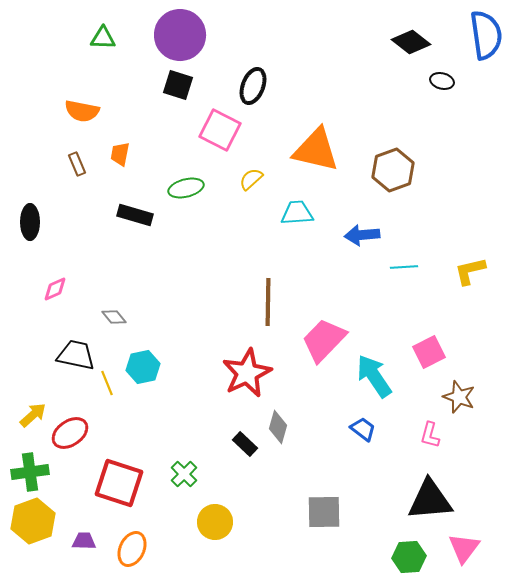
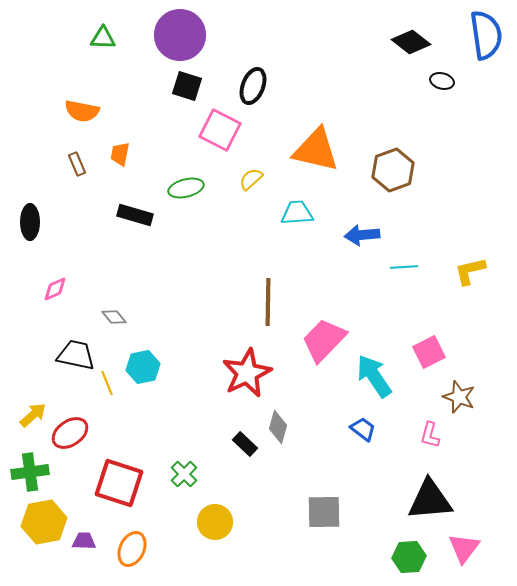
black square at (178, 85): moved 9 px right, 1 px down
yellow hexagon at (33, 521): moved 11 px right, 1 px down; rotated 9 degrees clockwise
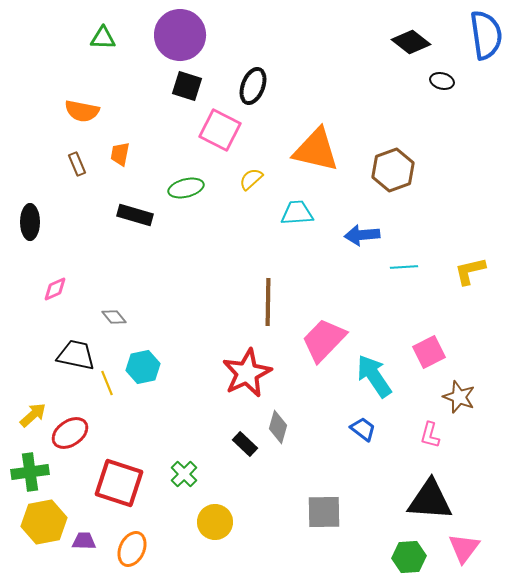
black triangle at (430, 500): rotated 9 degrees clockwise
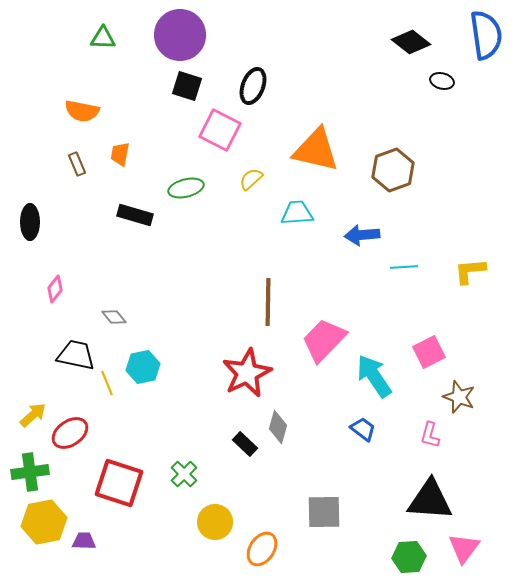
yellow L-shape at (470, 271): rotated 8 degrees clockwise
pink diamond at (55, 289): rotated 28 degrees counterclockwise
orange ellipse at (132, 549): moved 130 px right; rotated 8 degrees clockwise
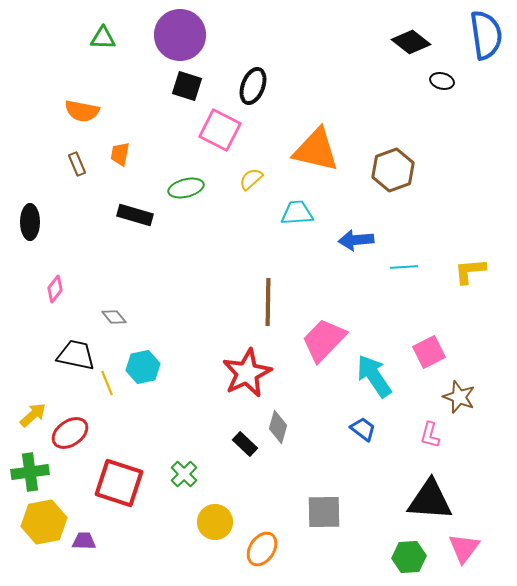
blue arrow at (362, 235): moved 6 px left, 5 px down
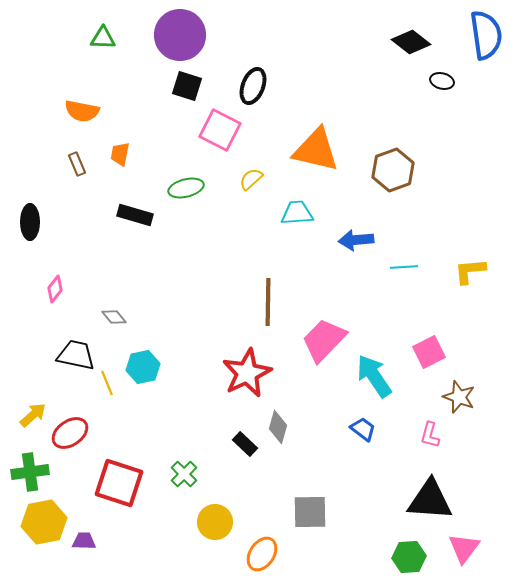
gray square at (324, 512): moved 14 px left
orange ellipse at (262, 549): moved 5 px down
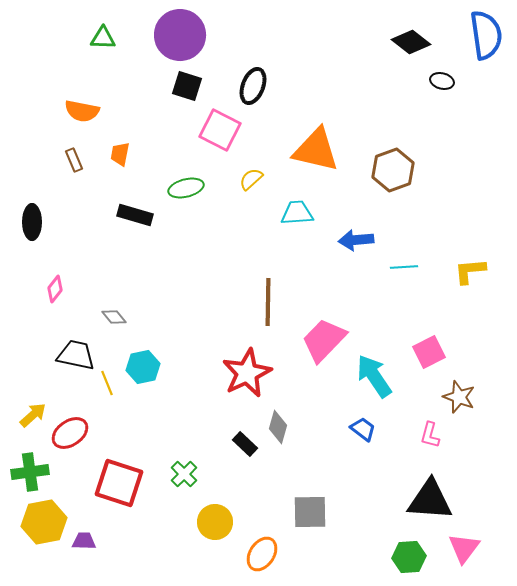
brown rectangle at (77, 164): moved 3 px left, 4 px up
black ellipse at (30, 222): moved 2 px right
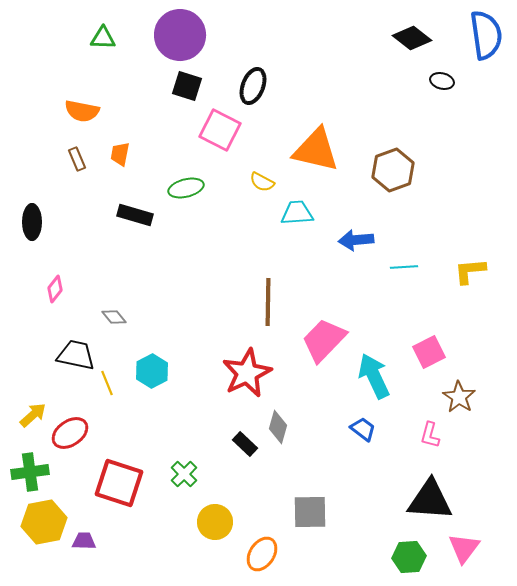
black diamond at (411, 42): moved 1 px right, 4 px up
brown rectangle at (74, 160): moved 3 px right, 1 px up
yellow semicircle at (251, 179): moved 11 px right, 3 px down; rotated 110 degrees counterclockwise
cyan hexagon at (143, 367): moved 9 px right, 4 px down; rotated 16 degrees counterclockwise
cyan arrow at (374, 376): rotated 9 degrees clockwise
brown star at (459, 397): rotated 12 degrees clockwise
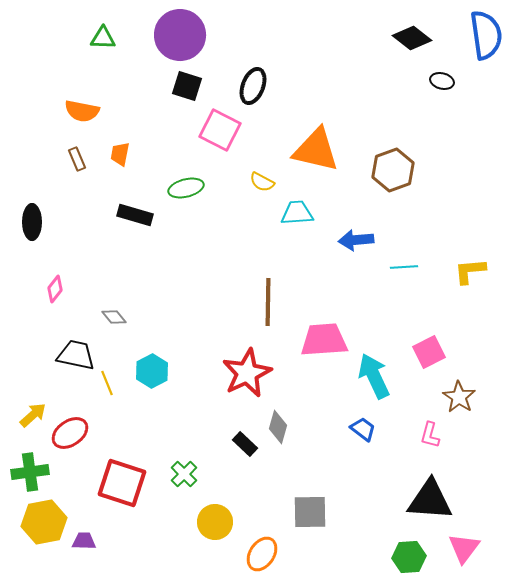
pink trapezoid at (324, 340): rotated 42 degrees clockwise
red square at (119, 483): moved 3 px right
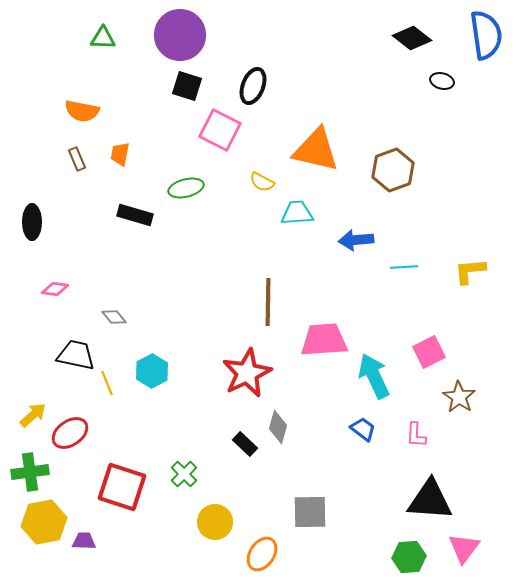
pink diamond at (55, 289): rotated 60 degrees clockwise
pink L-shape at (430, 435): moved 14 px left; rotated 12 degrees counterclockwise
red square at (122, 483): moved 4 px down
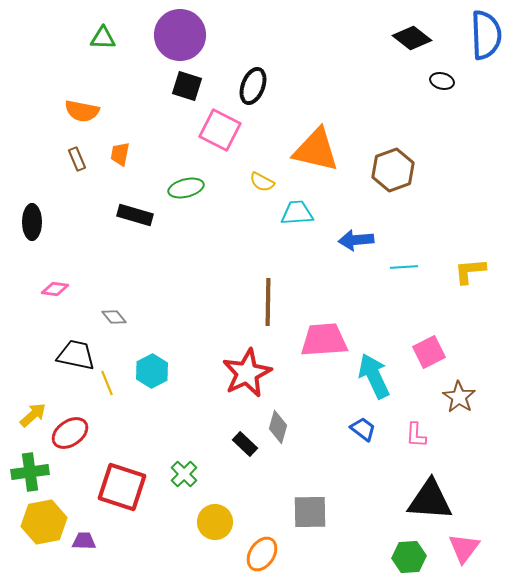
blue semicircle at (486, 35): rotated 6 degrees clockwise
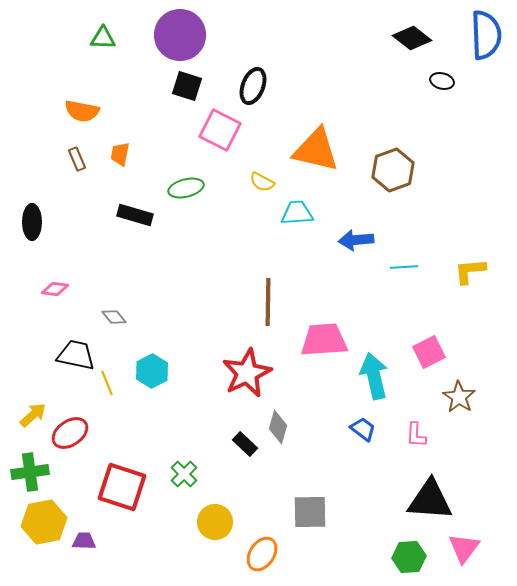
cyan arrow at (374, 376): rotated 12 degrees clockwise
